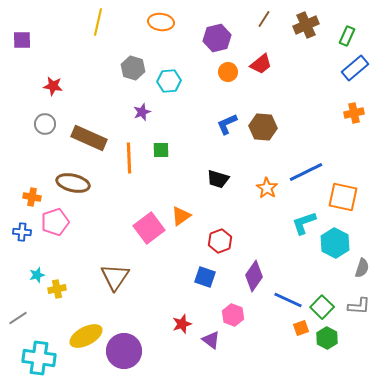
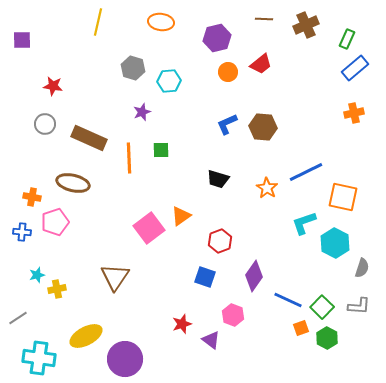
brown line at (264, 19): rotated 60 degrees clockwise
green rectangle at (347, 36): moved 3 px down
purple circle at (124, 351): moved 1 px right, 8 px down
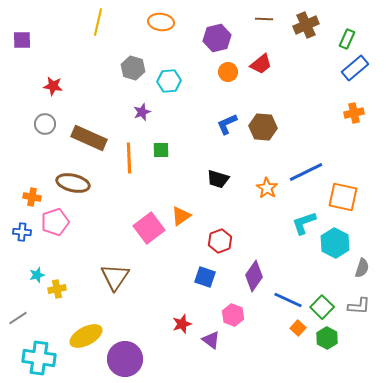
orange square at (301, 328): moved 3 px left; rotated 28 degrees counterclockwise
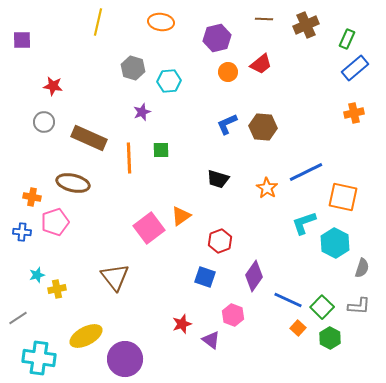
gray circle at (45, 124): moved 1 px left, 2 px up
brown triangle at (115, 277): rotated 12 degrees counterclockwise
green hexagon at (327, 338): moved 3 px right
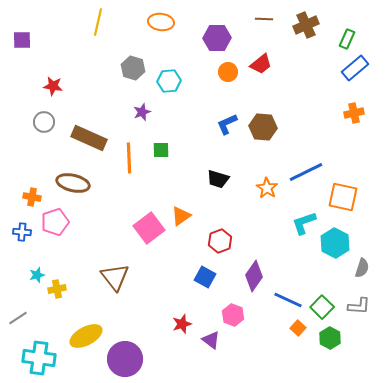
purple hexagon at (217, 38): rotated 12 degrees clockwise
blue square at (205, 277): rotated 10 degrees clockwise
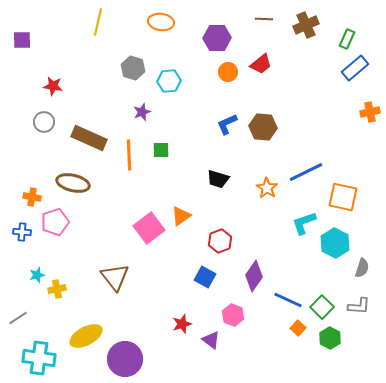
orange cross at (354, 113): moved 16 px right, 1 px up
orange line at (129, 158): moved 3 px up
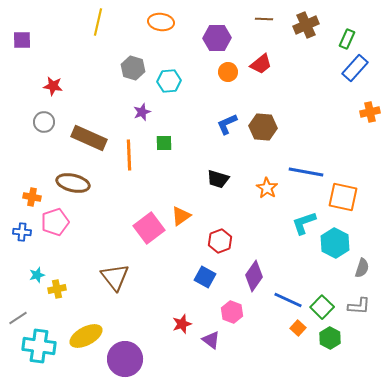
blue rectangle at (355, 68): rotated 8 degrees counterclockwise
green square at (161, 150): moved 3 px right, 7 px up
blue line at (306, 172): rotated 36 degrees clockwise
pink hexagon at (233, 315): moved 1 px left, 3 px up
cyan cross at (39, 358): moved 12 px up
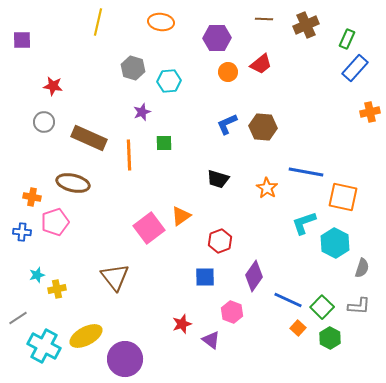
blue square at (205, 277): rotated 30 degrees counterclockwise
cyan cross at (39, 346): moved 5 px right; rotated 20 degrees clockwise
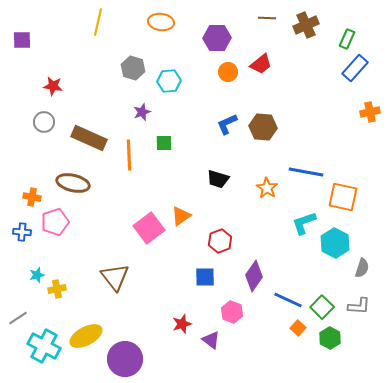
brown line at (264, 19): moved 3 px right, 1 px up
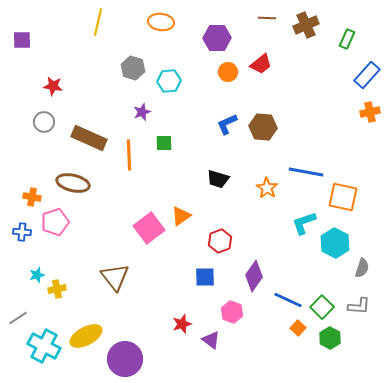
blue rectangle at (355, 68): moved 12 px right, 7 px down
